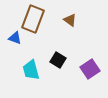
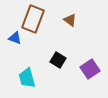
cyan trapezoid: moved 4 px left, 8 px down
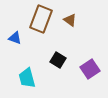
brown rectangle: moved 8 px right
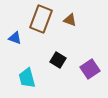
brown triangle: rotated 16 degrees counterclockwise
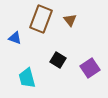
brown triangle: rotated 32 degrees clockwise
purple square: moved 1 px up
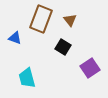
black square: moved 5 px right, 13 px up
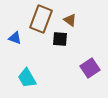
brown triangle: rotated 16 degrees counterclockwise
black square: moved 3 px left, 8 px up; rotated 28 degrees counterclockwise
cyan trapezoid: rotated 15 degrees counterclockwise
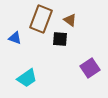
cyan trapezoid: rotated 95 degrees counterclockwise
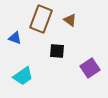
black square: moved 3 px left, 12 px down
cyan trapezoid: moved 4 px left, 2 px up
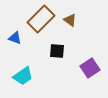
brown rectangle: rotated 24 degrees clockwise
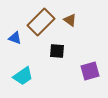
brown rectangle: moved 3 px down
purple square: moved 3 px down; rotated 18 degrees clockwise
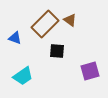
brown rectangle: moved 4 px right, 2 px down
